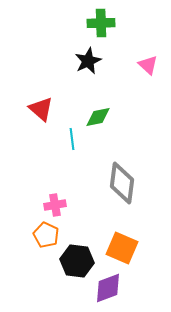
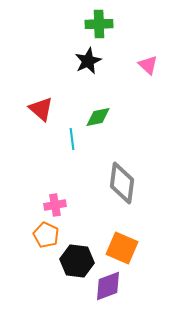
green cross: moved 2 px left, 1 px down
purple diamond: moved 2 px up
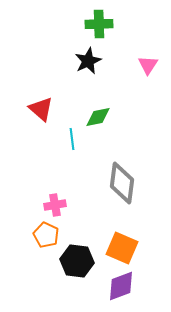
pink triangle: rotated 20 degrees clockwise
purple diamond: moved 13 px right
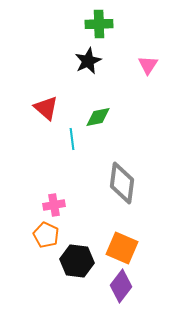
red triangle: moved 5 px right, 1 px up
pink cross: moved 1 px left
purple diamond: rotated 32 degrees counterclockwise
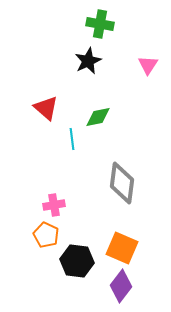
green cross: moved 1 px right; rotated 12 degrees clockwise
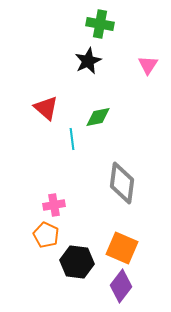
black hexagon: moved 1 px down
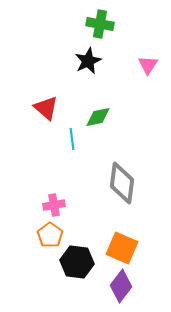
orange pentagon: moved 4 px right; rotated 10 degrees clockwise
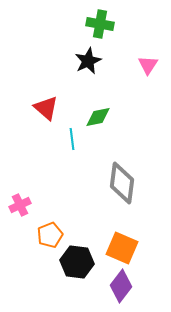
pink cross: moved 34 px left; rotated 15 degrees counterclockwise
orange pentagon: rotated 15 degrees clockwise
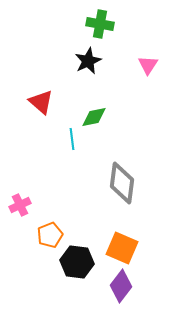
red triangle: moved 5 px left, 6 px up
green diamond: moved 4 px left
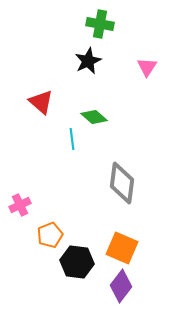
pink triangle: moved 1 px left, 2 px down
green diamond: rotated 52 degrees clockwise
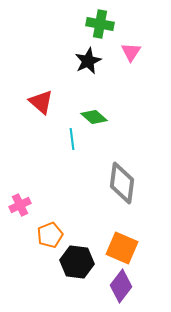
pink triangle: moved 16 px left, 15 px up
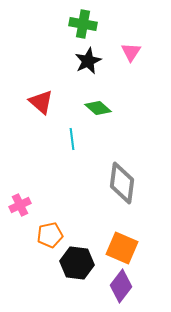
green cross: moved 17 px left
green diamond: moved 4 px right, 9 px up
orange pentagon: rotated 10 degrees clockwise
black hexagon: moved 1 px down
